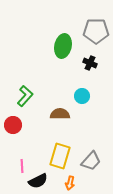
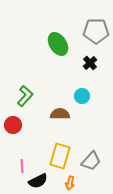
green ellipse: moved 5 px left, 2 px up; rotated 45 degrees counterclockwise
black cross: rotated 24 degrees clockwise
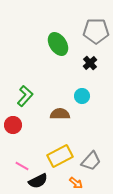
yellow rectangle: rotated 45 degrees clockwise
pink line: rotated 56 degrees counterclockwise
orange arrow: moved 6 px right; rotated 64 degrees counterclockwise
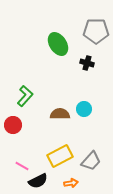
black cross: moved 3 px left; rotated 32 degrees counterclockwise
cyan circle: moved 2 px right, 13 px down
orange arrow: moved 5 px left; rotated 48 degrees counterclockwise
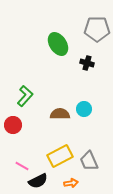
gray pentagon: moved 1 px right, 2 px up
gray trapezoid: moved 2 px left; rotated 115 degrees clockwise
